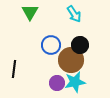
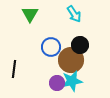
green triangle: moved 2 px down
blue circle: moved 2 px down
cyan star: moved 3 px left, 1 px up
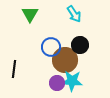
brown circle: moved 6 px left
cyan star: rotated 15 degrees clockwise
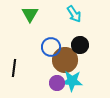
black line: moved 1 px up
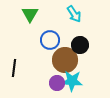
blue circle: moved 1 px left, 7 px up
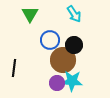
black circle: moved 6 px left
brown circle: moved 2 px left
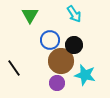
green triangle: moved 1 px down
brown circle: moved 2 px left, 1 px down
black line: rotated 42 degrees counterclockwise
cyan star: moved 13 px right, 6 px up; rotated 10 degrees clockwise
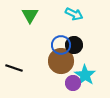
cyan arrow: rotated 30 degrees counterclockwise
blue circle: moved 11 px right, 5 px down
black line: rotated 36 degrees counterclockwise
cyan star: rotated 20 degrees clockwise
purple circle: moved 16 px right
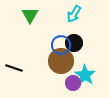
cyan arrow: rotated 96 degrees clockwise
black circle: moved 2 px up
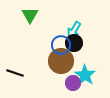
cyan arrow: moved 16 px down
black line: moved 1 px right, 5 px down
